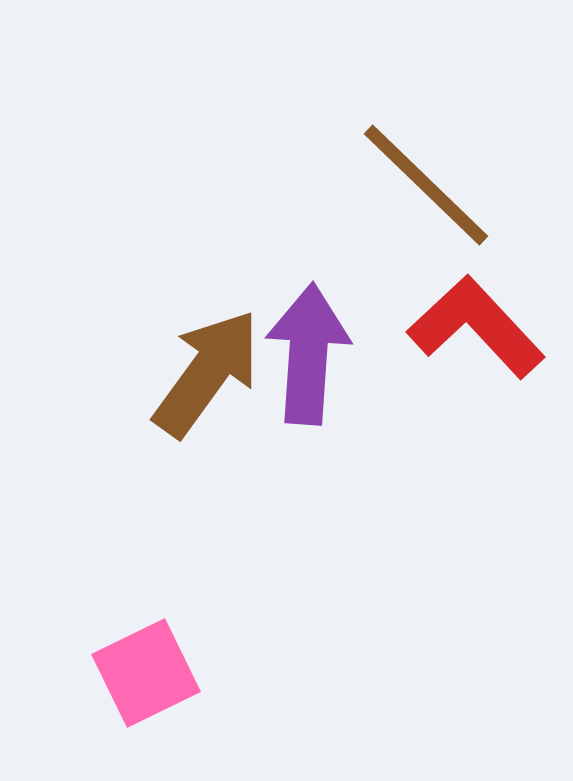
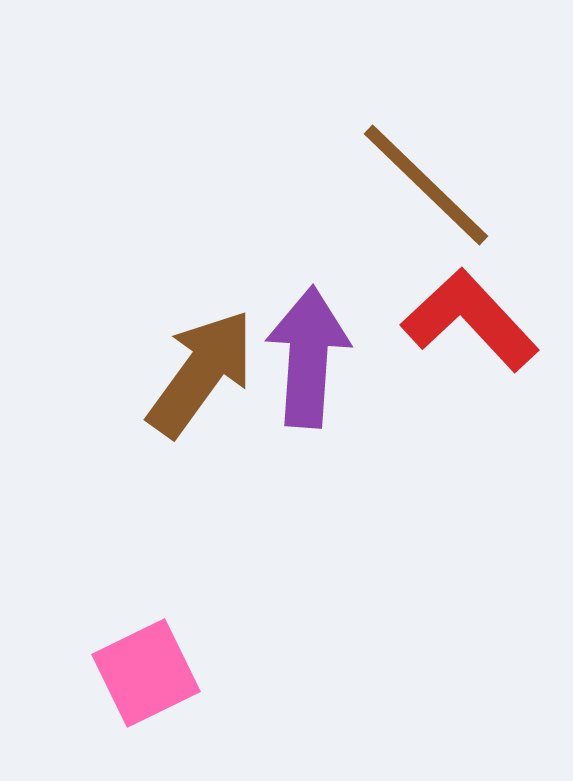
red L-shape: moved 6 px left, 7 px up
purple arrow: moved 3 px down
brown arrow: moved 6 px left
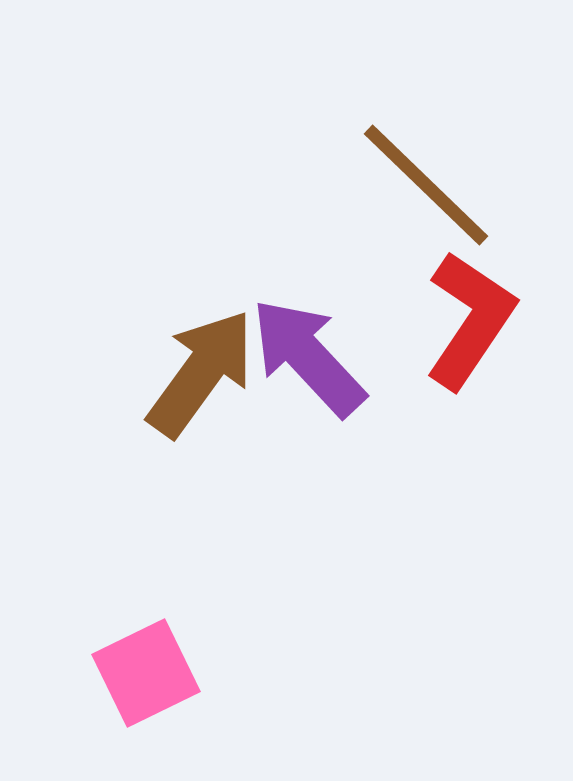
red L-shape: rotated 77 degrees clockwise
purple arrow: rotated 47 degrees counterclockwise
